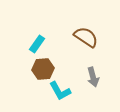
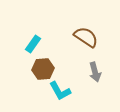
cyan rectangle: moved 4 px left
gray arrow: moved 2 px right, 5 px up
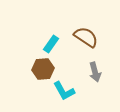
cyan rectangle: moved 18 px right
cyan L-shape: moved 4 px right
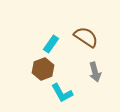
brown hexagon: rotated 15 degrees counterclockwise
cyan L-shape: moved 2 px left, 2 px down
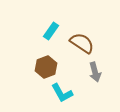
brown semicircle: moved 4 px left, 6 px down
cyan rectangle: moved 13 px up
brown hexagon: moved 3 px right, 2 px up
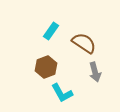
brown semicircle: moved 2 px right
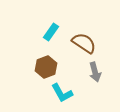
cyan rectangle: moved 1 px down
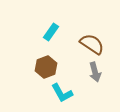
brown semicircle: moved 8 px right, 1 px down
